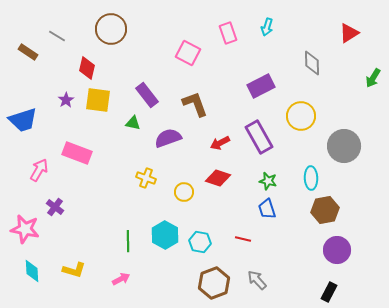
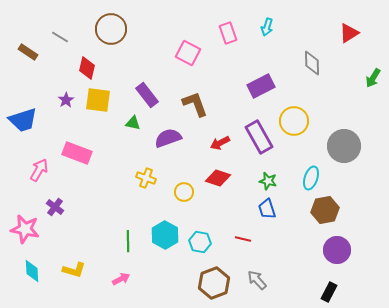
gray line at (57, 36): moved 3 px right, 1 px down
yellow circle at (301, 116): moved 7 px left, 5 px down
cyan ellipse at (311, 178): rotated 20 degrees clockwise
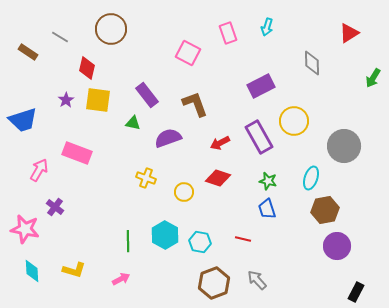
purple circle at (337, 250): moved 4 px up
black rectangle at (329, 292): moved 27 px right
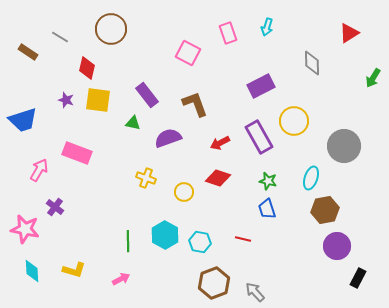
purple star at (66, 100): rotated 21 degrees counterclockwise
gray arrow at (257, 280): moved 2 px left, 12 px down
black rectangle at (356, 292): moved 2 px right, 14 px up
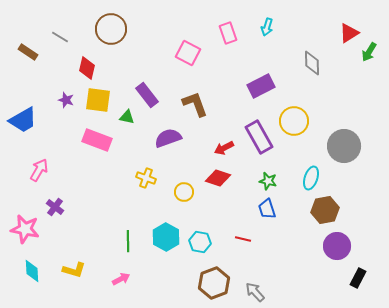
green arrow at (373, 78): moved 4 px left, 26 px up
blue trapezoid at (23, 120): rotated 12 degrees counterclockwise
green triangle at (133, 123): moved 6 px left, 6 px up
red arrow at (220, 143): moved 4 px right, 5 px down
pink rectangle at (77, 153): moved 20 px right, 13 px up
cyan hexagon at (165, 235): moved 1 px right, 2 px down
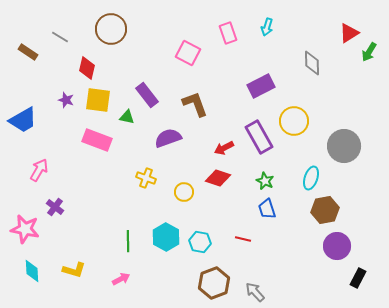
green star at (268, 181): moved 3 px left; rotated 12 degrees clockwise
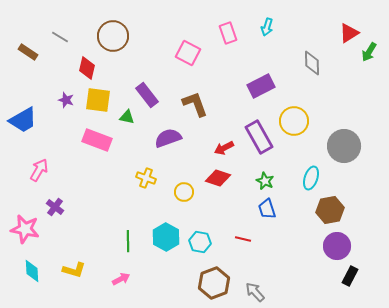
brown circle at (111, 29): moved 2 px right, 7 px down
brown hexagon at (325, 210): moved 5 px right
black rectangle at (358, 278): moved 8 px left, 2 px up
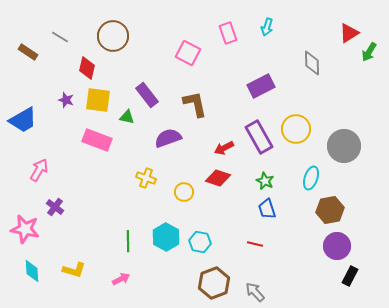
brown L-shape at (195, 104): rotated 8 degrees clockwise
yellow circle at (294, 121): moved 2 px right, 8 px down
red line at (243, 239): moved 12 px right, 5 px down
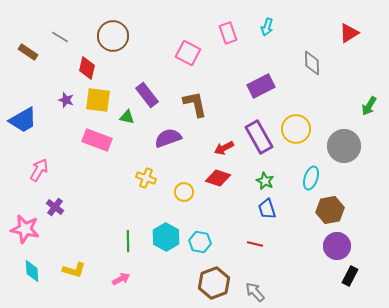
green arrow at (369, 52): moved 54 px down
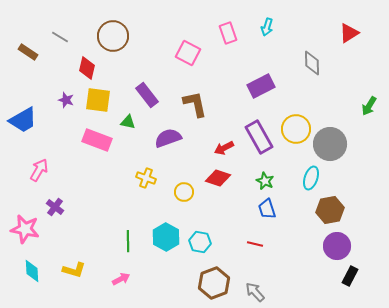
green triangle at (127, 117): moved 1 px right, 5 px down
gray circle at (344, 146): moved 14 px left, 2 px up
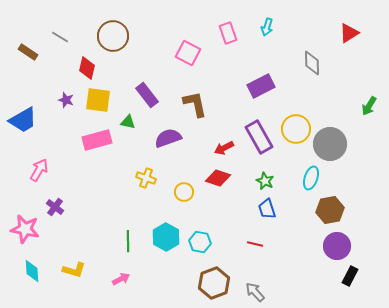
pink rectangle at (97, 140): rotated 36 degrees counterclockwise
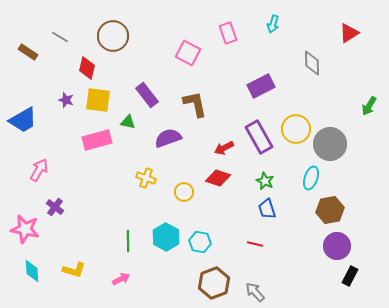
cyan arrow at (267, 27): moved 6 px right, 3 px up
